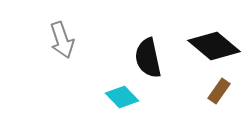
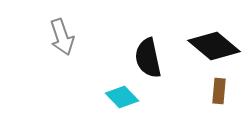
gray arrow: moved 3 px up
brown rectangle: rotated 30 degrees counterclockwise
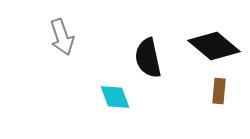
cyan diamond: moved 7 px left; rotated 24 degrees clockwise
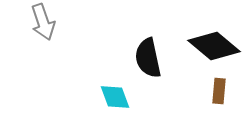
gray arrow: moved 19 px left, 15 px up
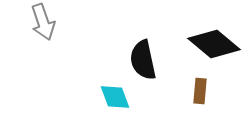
black diamond: moved 2 px up
black semicircle: moved 5 px left, 2 px down
brown rectangle: moved 19 px left
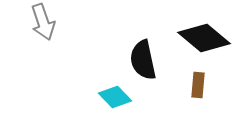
black diamond: moved 10 px left, 6 px up
brown rectangle: moved 2 px left, 6 px up
cyan diamond: rotated 24 degrees counterclockwise
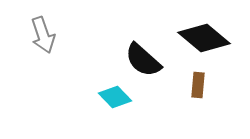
gray arrow: moved 13 px down
black semicircle: rotated 36 degrees counterclockwise
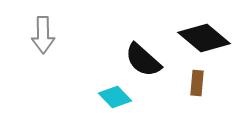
gray arrow: rotated 18 degrees clockwise
brown rectangle: moved 1 px left, 2 px up
